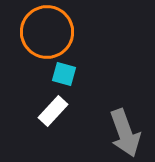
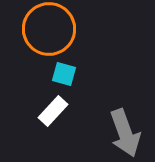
orange circle: moved 2 px right, 3 px up
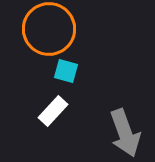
cyan square: moved 2 px right, 3 px up
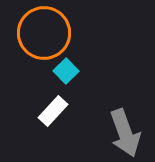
orange circle: moved 5 px left, 4 px down
cyan square: rotated 30 degrees clockwise
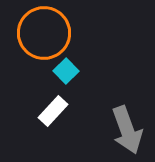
gray arrow: moved 2 px right, 3 px up
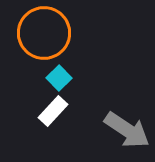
cyan square: moved 7 px left, 7 px down
gray arrow: rotated 36 degrees counterclockwise
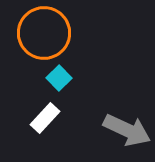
white rectangle: moved 8 px left, 7 px down
gray arrow: rotated 9 degrees counterclockwise
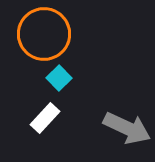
orange circle: moved 1 px down
gray arrow: moved 2 px up
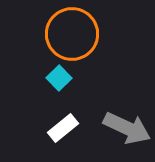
orange circle: moved 28 px right
white rectangle: moved 18 px right, 10 px down; rotated 8 degrees clockwise
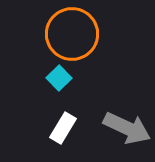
white rectangle: rotated 20 degrees counterclockwise
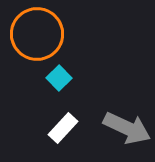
orange circle: moved 35 px left
white rectangle: rotated 12 degrees clockwise
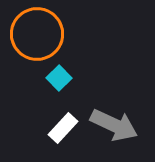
gray arrow: moved 13 px left, 3 px up
